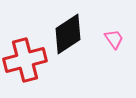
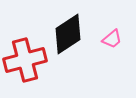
pink trapezoid: moved 2 px left; rotated 85 degrees clockwise
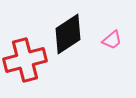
pink trapezoid: moved 1 px down
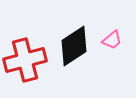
black diamond: moved 6 px right, 12 px down
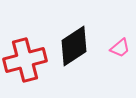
pink trapezoid: moved 8 px right, 8 px down
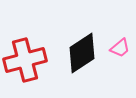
black diamond: moved 8 px right, 7 px down
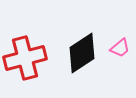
red cross: moved 2 px up
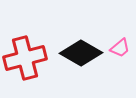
black diamond: moved 1 px left; rotated 63 degrees clockwise
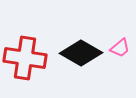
red cross: rotated 24 degrees clockwise
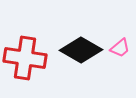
black diamond: moved 3 px up
